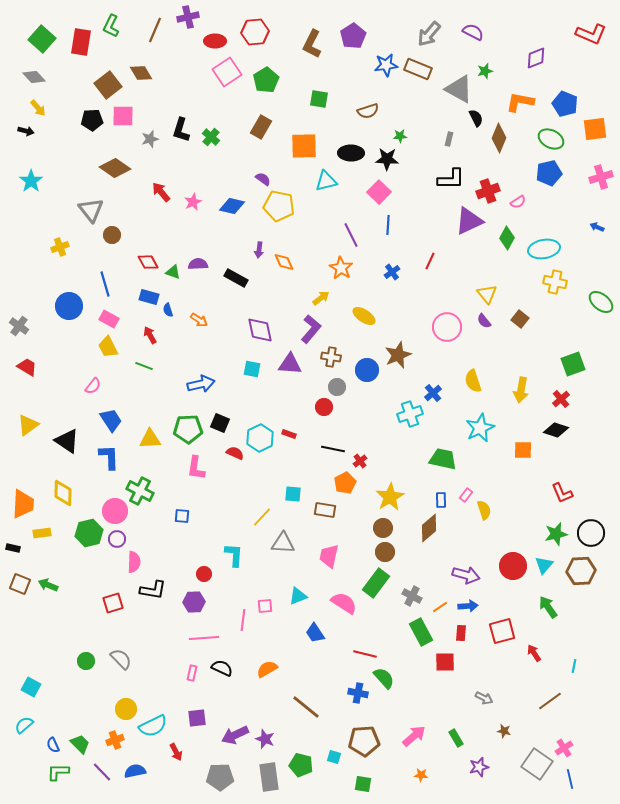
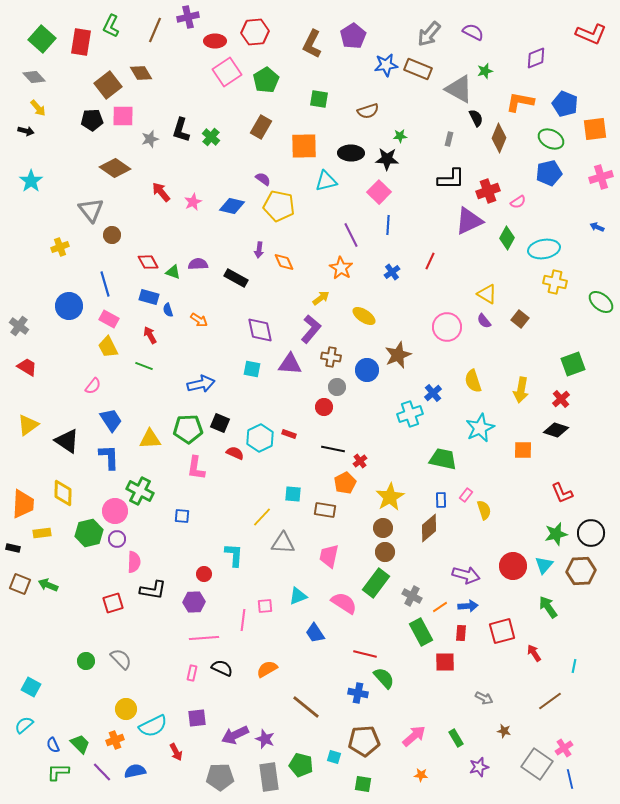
yellow triangle at (487, 294): rotated 20 degrees counterclockwise
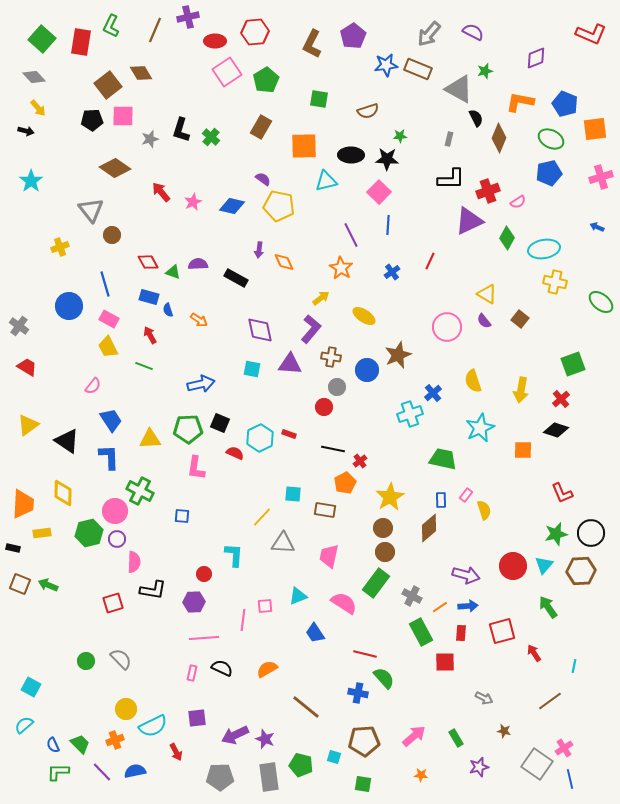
black ellipse at (351, 153): moved 2 px down
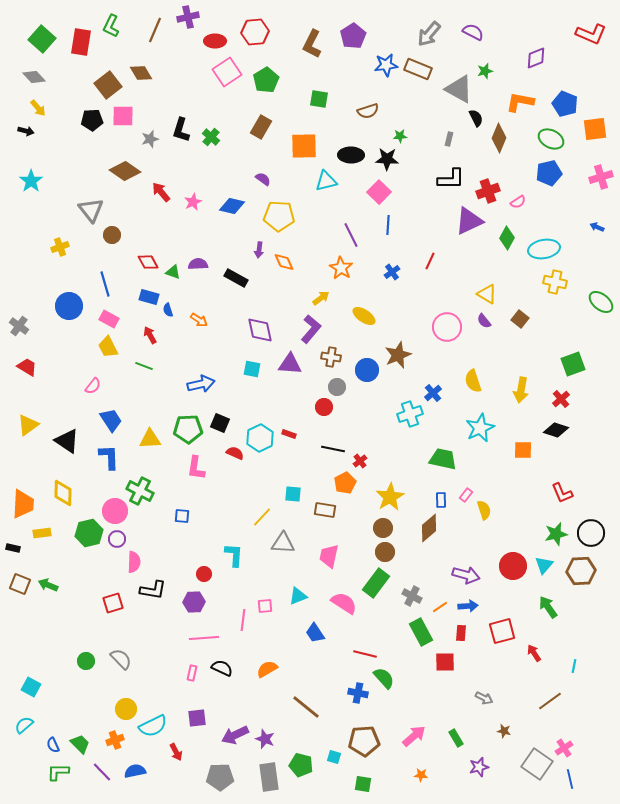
brown diamond at (115, 168): moved 10 px right, 3 px down
yellow pentagon at (279, 206): moved 10 px down; rotated 8 degrees counterclockwise
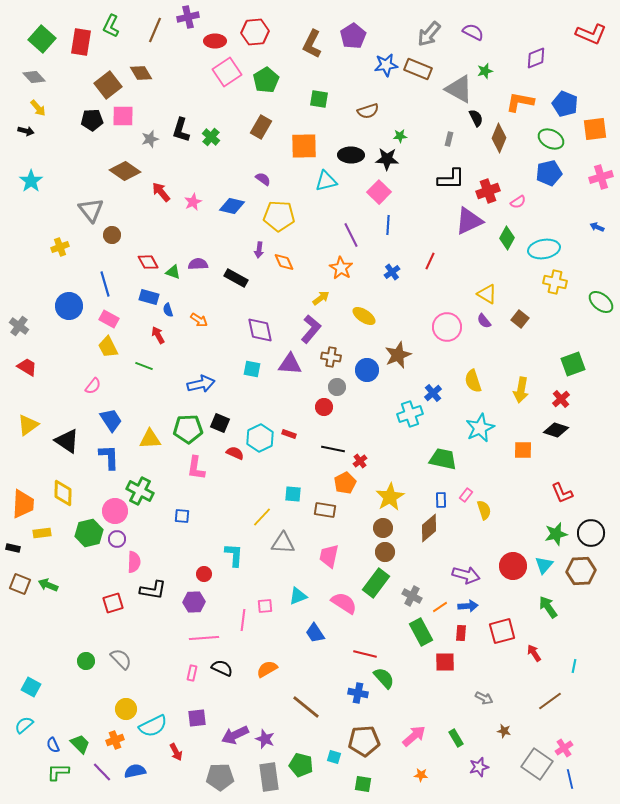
red arrow at (150, 335): moved 8 px right
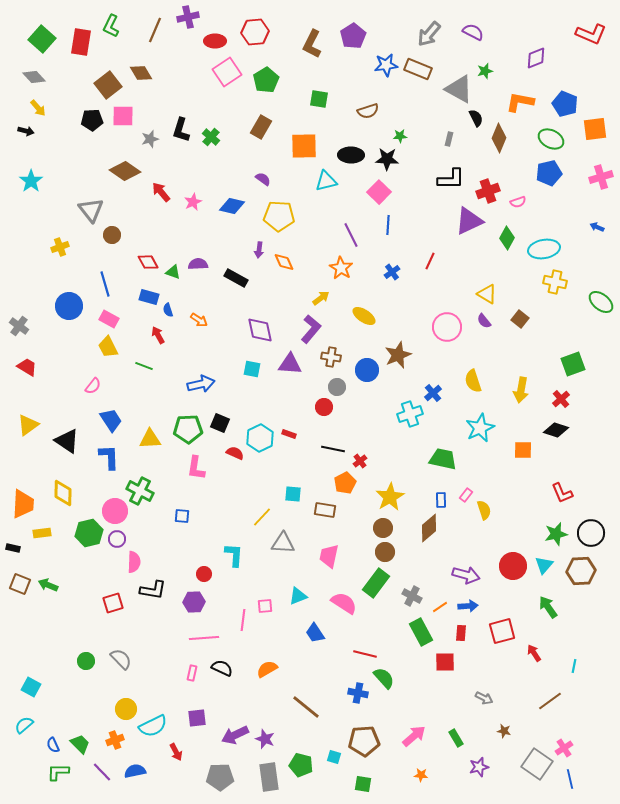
pink semicircle at (518, 202): rotated 14 degrees clockwise
